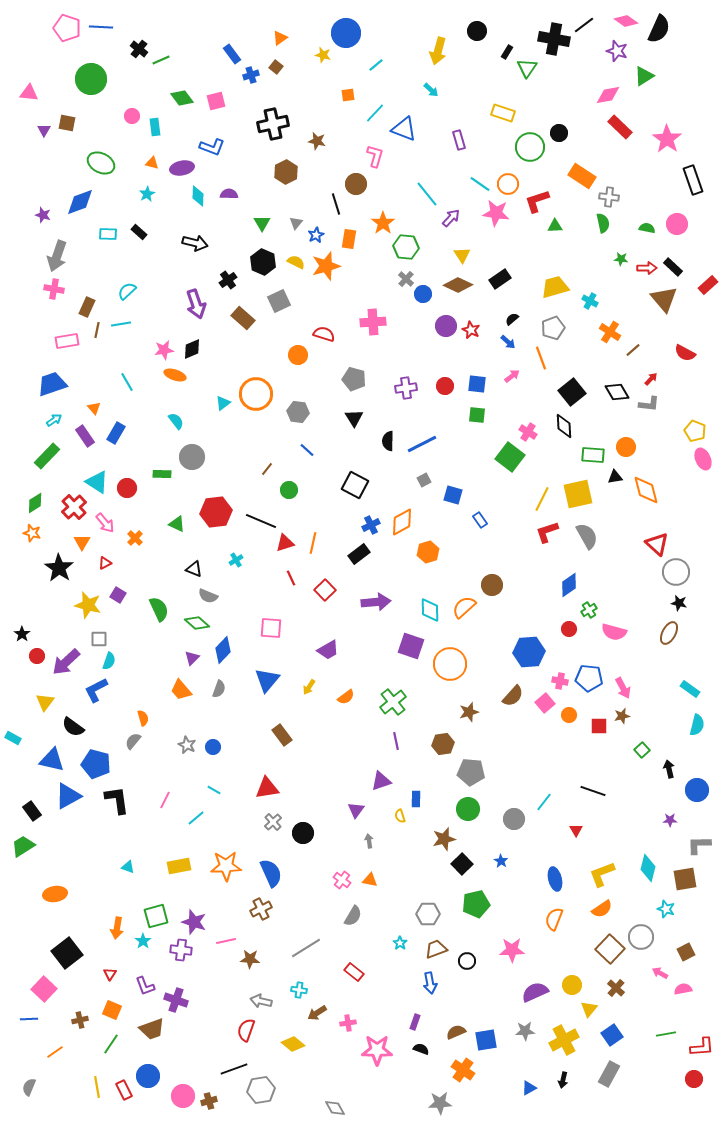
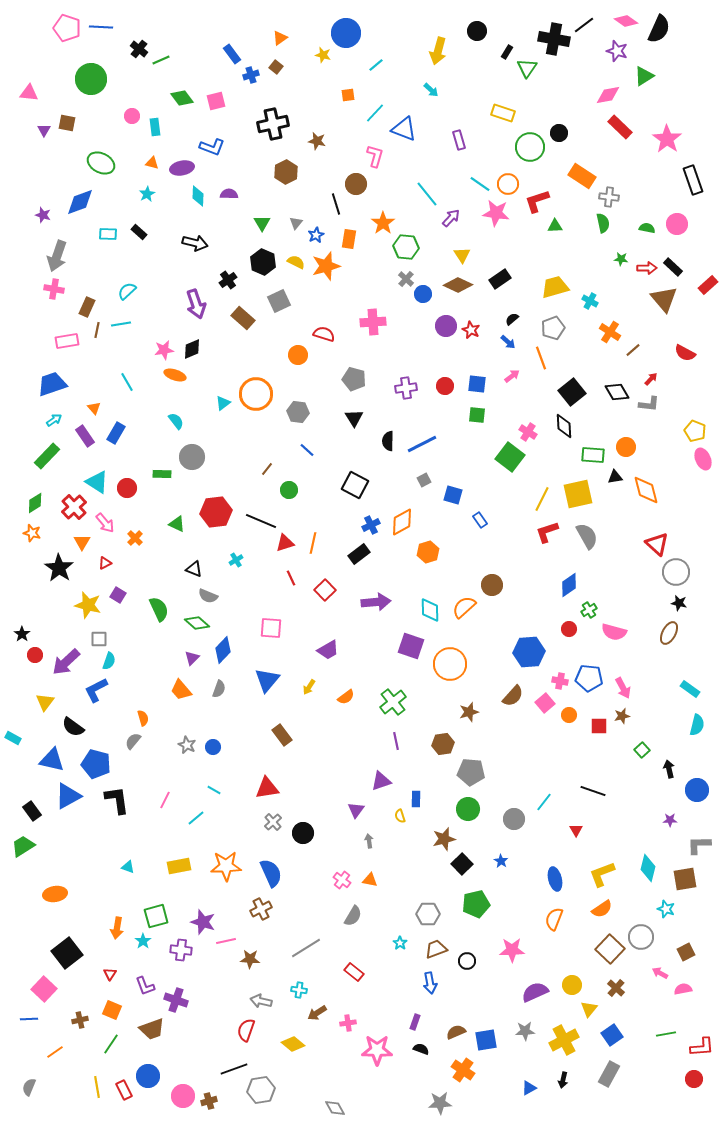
red circle at (37, 656): moved 2 px left, 1 px up
purple star at (194, 922): moved 9 px right
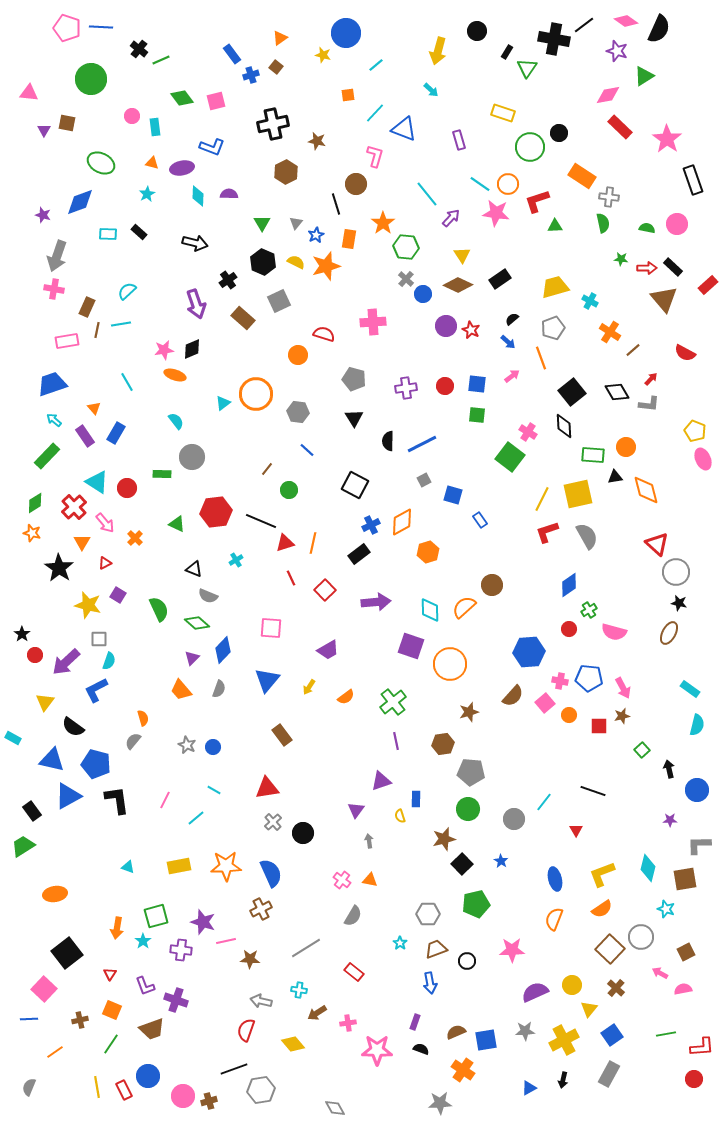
cyan arrow at (54, 420): rotated 105 degrees counterclockwise
yellow diamond at (293, 1044): rotated 10 degrees clockwise
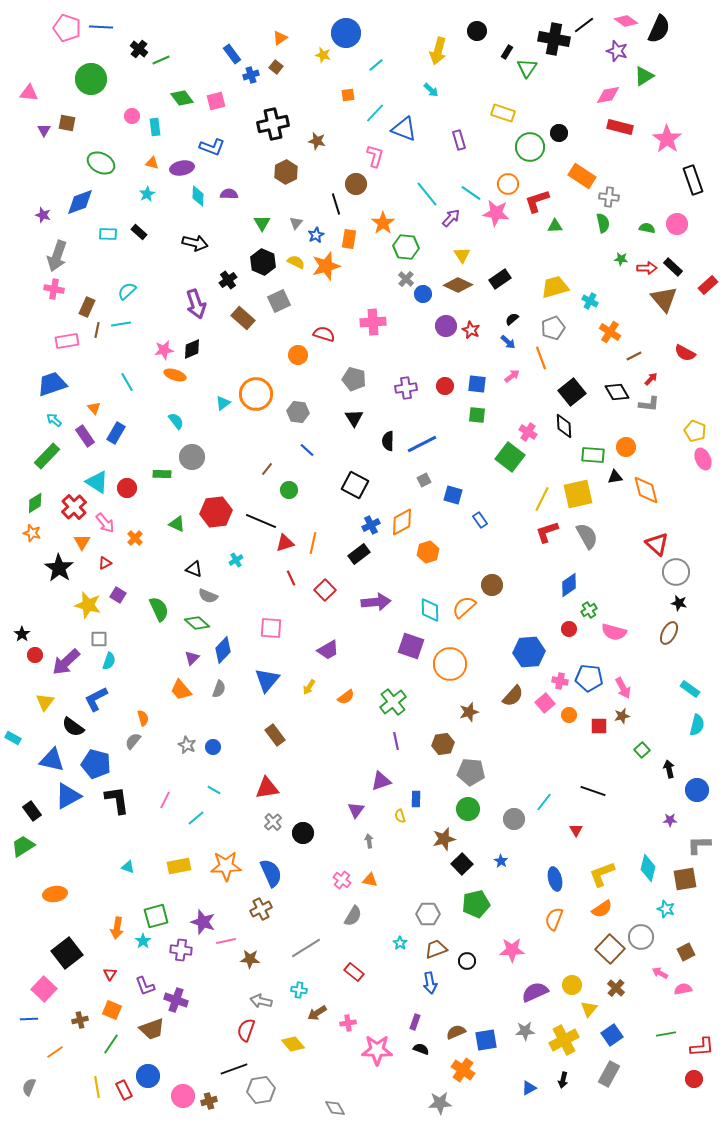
red rectangle at (620, 127): rotated 30 degrees counterclockwise
cyan line at (480, 184): moved 9 px left, 9 px down
brown line at (633, 350): moved 1 px right, 6 px down; rotated 14 degrees clockwise
blue L-shape at (96, 690): moved 9 px down
brown rectangle at (282, 735): moved 7 px left
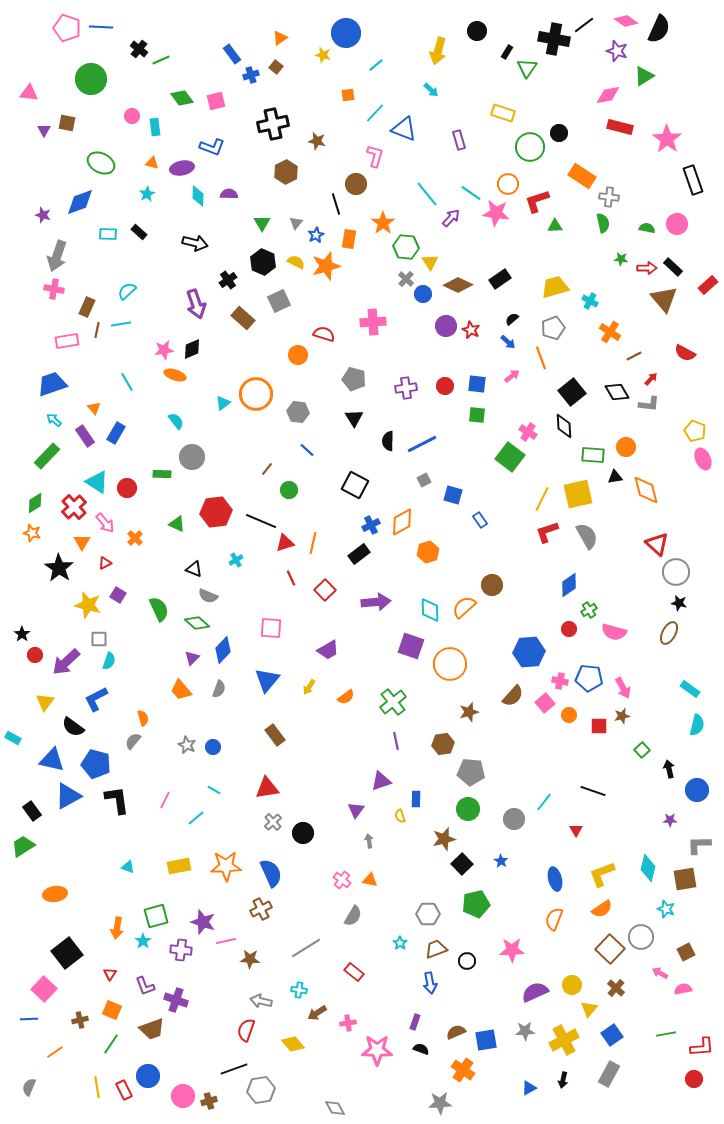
yellow triangle at (462, 255): moved 32 px left, 7 px down
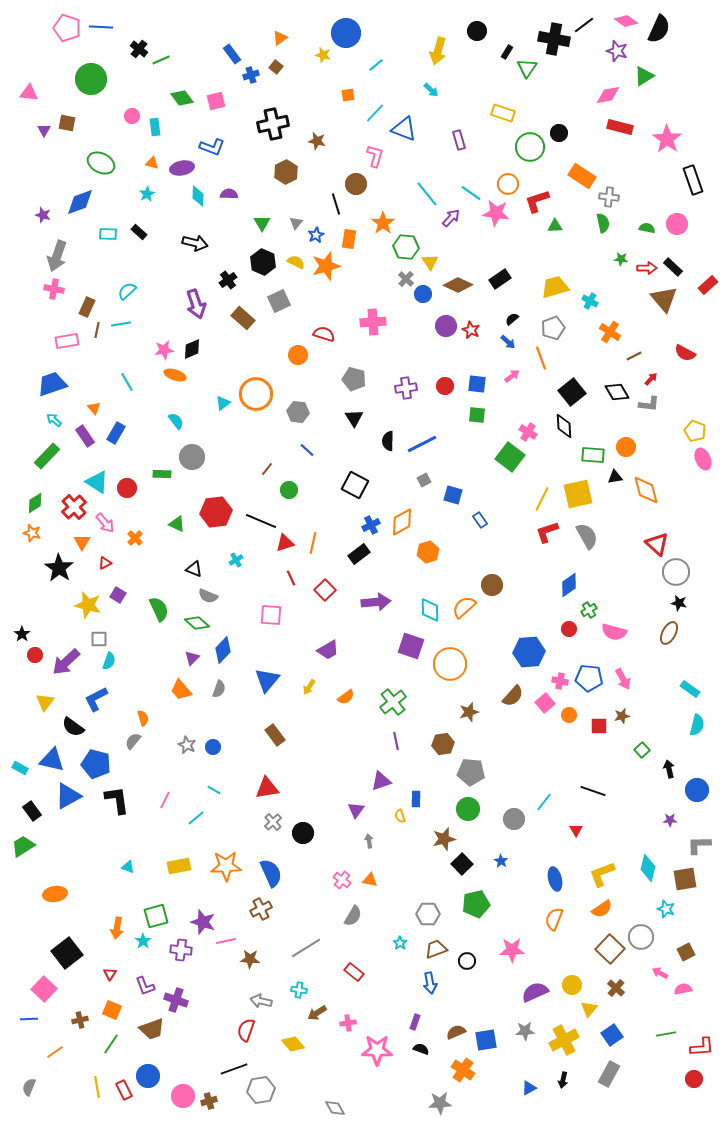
pink square at (271, 628): moved 13 px up
pink arrow at (623, 688): moved 9 px up
cyan rectangle at (13, 738): moved 7 px right, 30 px down
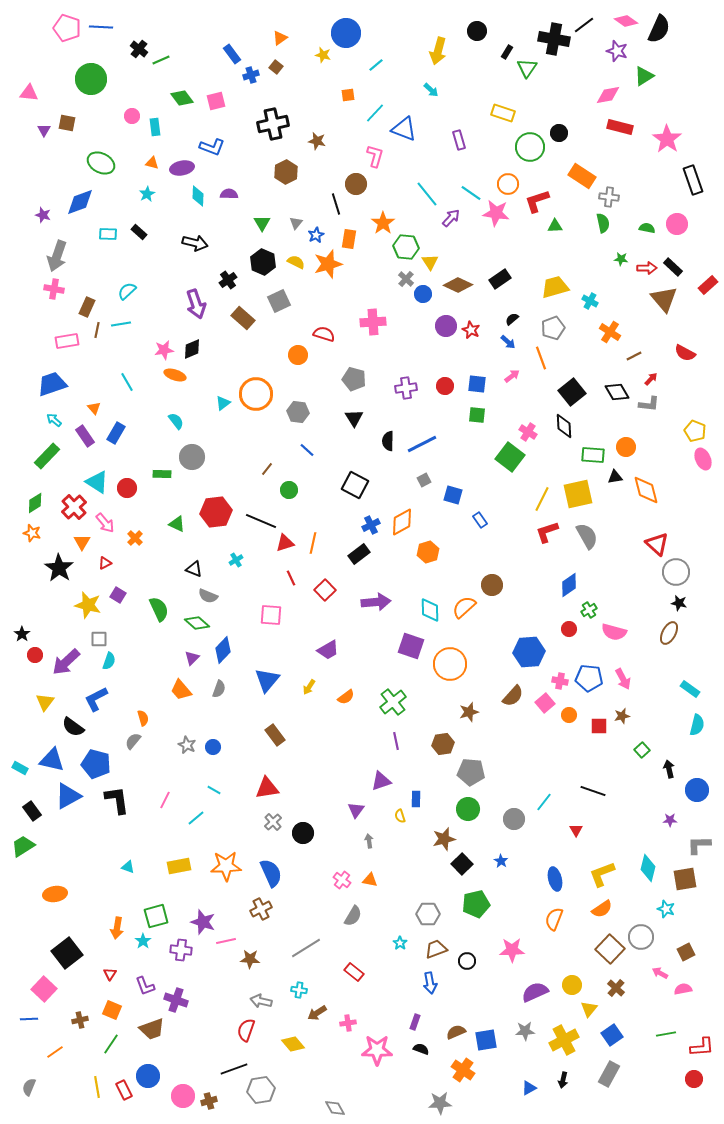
orange star at (326, 266): moved 2 px right, 2 px up
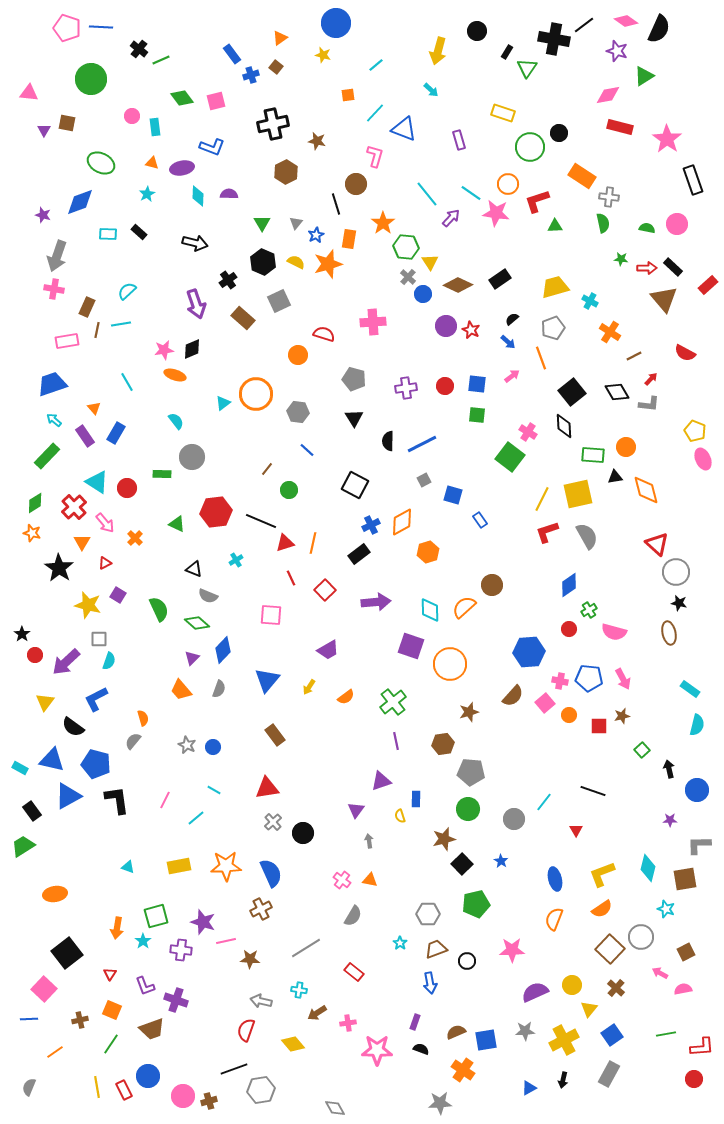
blue circle at (346, 33): moved 10 px left, 10 px up
gray cross at (406, 279): moved 2 px right, 2 px up
brown ellipse at (669, 633): rotated 40 degrees counterclockwise
